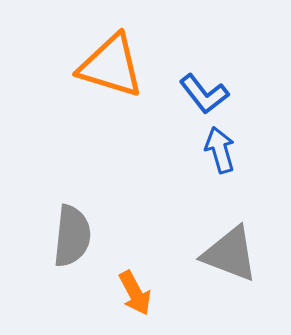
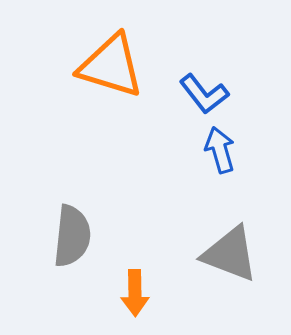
orange arrow: rotated 27 degrees clockwise
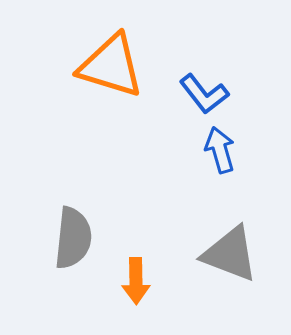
gray semicircle: moved 1 px right, 2 px down
orange arrow: moved 1 px right, 12 px up
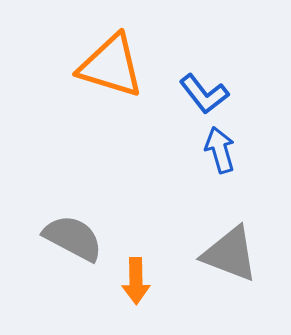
gray semicircle: rotated 68 degrees counterclockwise
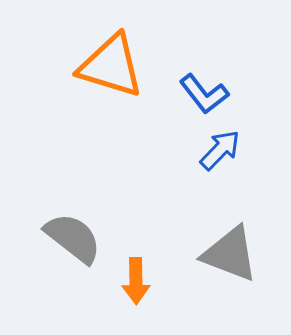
blue arrow: rotated 60 degrees clockwise
gray semicircle: rotated 10 degrees clockwise
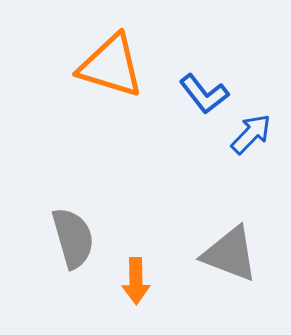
blue arrow: moved 31 px right, 16 px up
gray semicircle: rotated 36 degrees clockwise
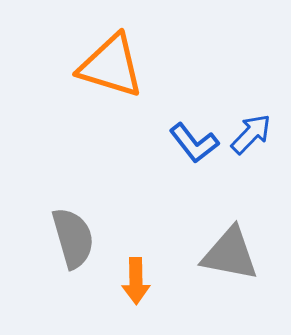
blue L-shape: moved 10 px left, 49 px down
gray triangle: rotated 10 degrees counterclockwise
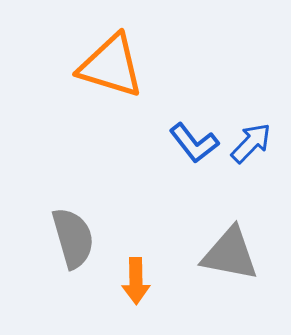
blue arrow: moved 9 px down
